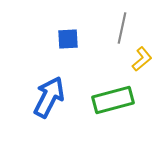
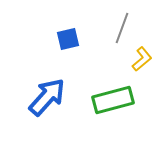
gray line: rotated 8 degrees clockwise
blue square: rotated 10 degrees counterclockwise
blue arrow: moved 2 px left; rotated 15 degrees clockwise
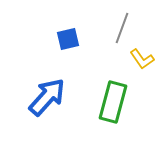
yellow L-shape: rotated 95 degrees clockwise
green rectangle: moved 2 px down; rotated 60 degrees counterclockwise
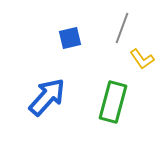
blue square: moved 2 px right, 1 px up
